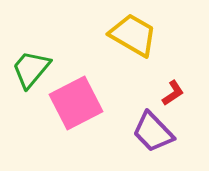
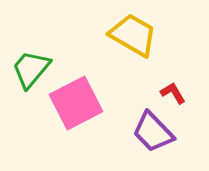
red L-shape: rotated 88 degrees counterclockwise
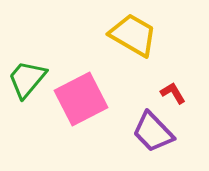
green trapezoid: moved 4 px left, 10 px down
pink square: moved 5 px right, 4 px up
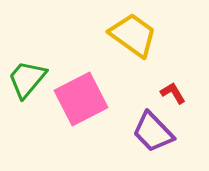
yellow trapezoid: rotated 6 degrees clockwise
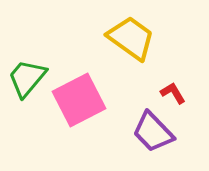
yellow trapezoid: moved 2 px left, 3 px down
green trapezoid: moved 1 px up
pink square: moved 2 px left, 1 px down
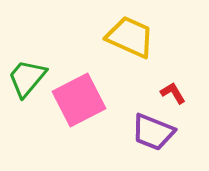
yellow trapezoid: moved 1 px left, 1 px up; rotated 12 degrees counterclockwise
purple trapezoid: rotated 24 degrees counterclockwise
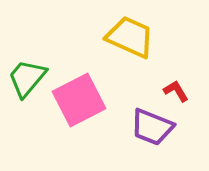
red L-shape: moved 3 px right, 2 px up
purple trapezoid: moved 1 px left, 5 px up
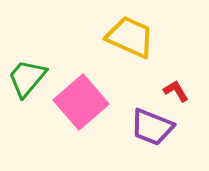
pink square: moved 2 px right, 2 px down; rotated 14 degrees counterclockwise
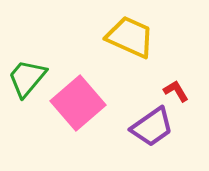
pink square: moved 3 px left, 1 px down
purple trapezoid: rotated 57 degrees counterclockwise
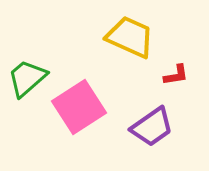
green trapezoid: rotated 9 degrees clockwise
red L-shape: moved 16 px up; rotated 112 degrees clockwise
pink square: moved 1 px right, 4 px down; rotated 8 degrees clockwise
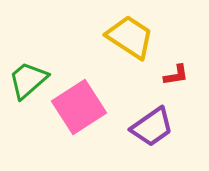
yellow trapezoid: rotated 9 degrees clockwise
green trapezoid: moved 1 px right, 2 px down
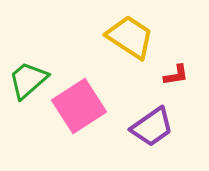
pink square: moved 1 px up
